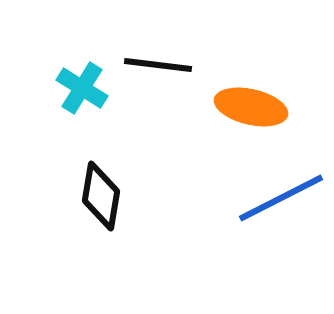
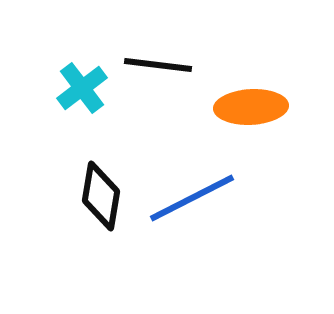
cyan cross: rotated 21 degrees clockwise
orange ellipse: rotated 16 degrees counterclockwise
blue line: moved 89 px left
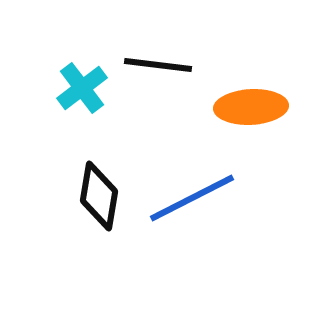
black diamond: moved 2 px left
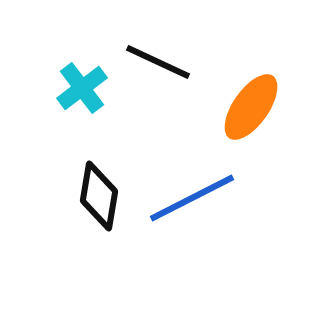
black line: moved 3 px up; rotated 18 degrees clockwise
orange ellipse: rotated 52 degrees counterclockwise
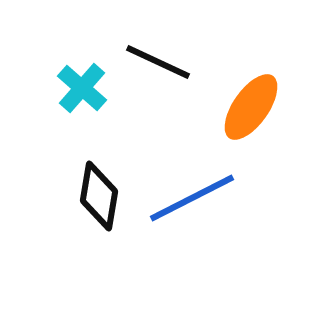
cyan cross: rotated 12 degrees counterclockwise
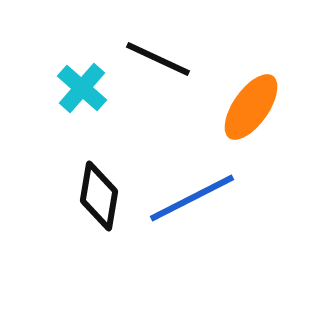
black line: moved 3 px up
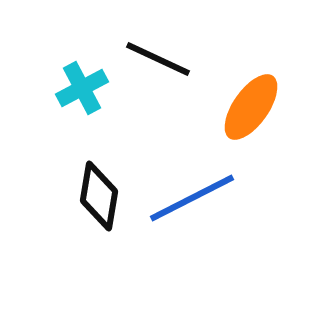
cyan cross: rotated 21 degrees clockwise
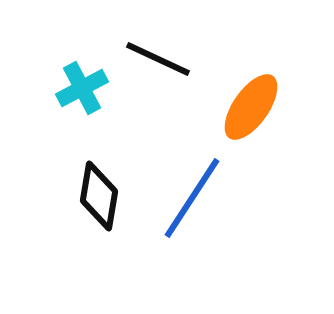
blue line: rotated 30 degrees counterclockwise
